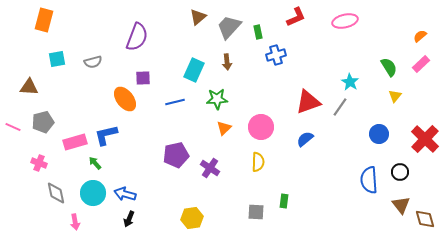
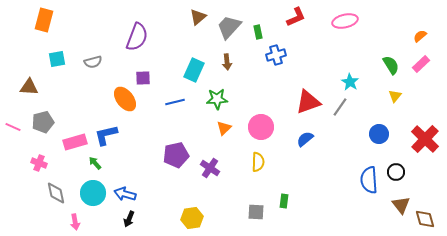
green semicircle at (389, 67): moved 2 px right, 2 px up
black circle at (400, 172): moved 4 px left
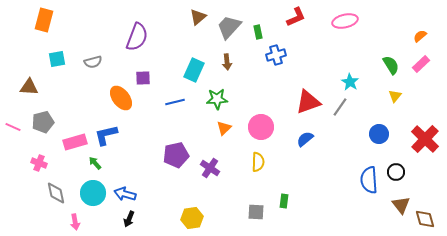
orange ellipse at (125, 99): moved 4 px left, 1 px up
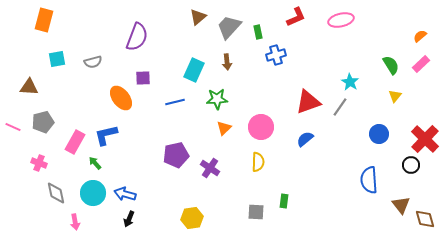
pink ellipse at (345, 21): moved 4 px left, 1 px up
pink rectangle at (75, 142): rotated 45 degrees counterclockwise
black circle at (396, 172): moved 15 px right, 7 px up
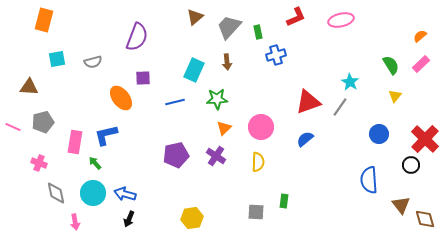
brown triangle at (198, 17): moved 3 px left
pink rectangle at (75, 142): rotated 20 degrees counterclockwise
purple cross at (210, 168): moved 6 px right, 12 px up
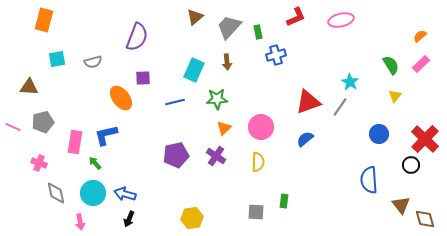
pink arrow at (75, 222): moved 5 px right
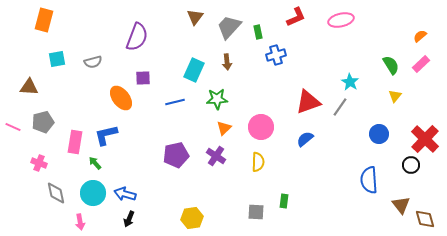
brown triangle at (195, 17): rotated 12 degrees counterclockwise
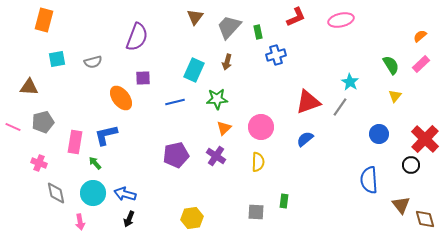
brown arrow at (227, 62): rotated 21 degrees clockwise
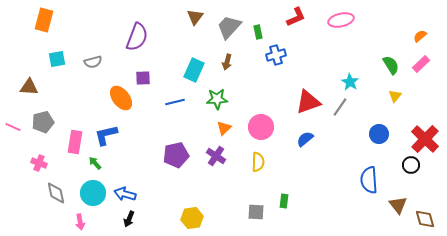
brown triangle at (401, 205): moved 3 px left
